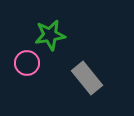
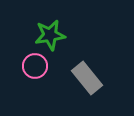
pink circle: moved 8 px right, 3 px down
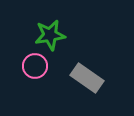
gray rectangle: rotated 16 degrees counterclockwise
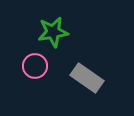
green star: moved 3 px right, 3 px up
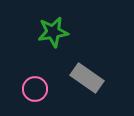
pink circle: moved 23 px down
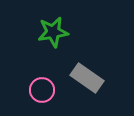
pink circle: moved 7 px right, 1 px down
